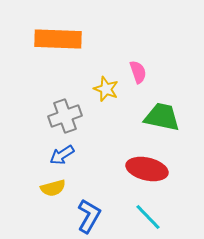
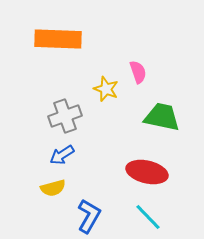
red ellipse: moved 3 px down
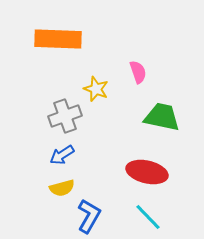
yellow star: moved 10 px left
yellow semicircle: moved 9 px right
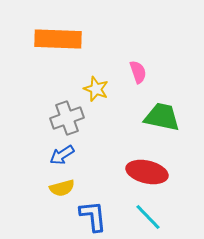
gray cross: moved 2 px right, 2 px down
blue L-shape: moved 4 px right; rotated 36 degrees counterclockwise
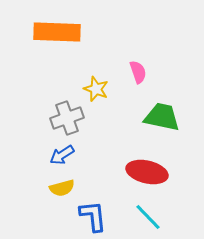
orange rectangle: moved 1 px left, 7 px up
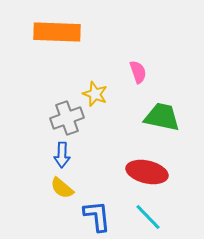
yellow star: moved 1 px left, 5 px down
blue arrow: rotated 55 degrees counterclockwise
yellow semicircle: rotated 55 degrees clockwise
blue L-shape: moved 4 px right
